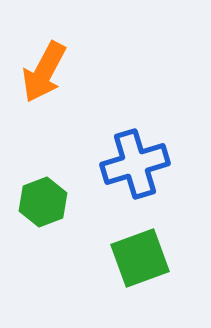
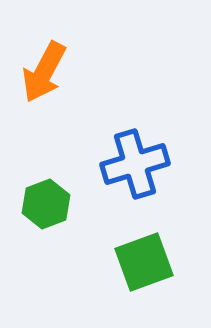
green hexagon: moved 3 px right, 2 px down
green square: moved 4 px right, 4 px down
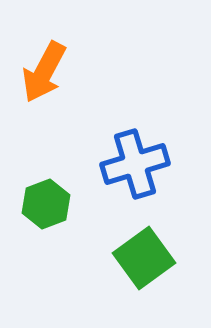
green square: moved 4 px up; rotated 16 degrees counterclockwise
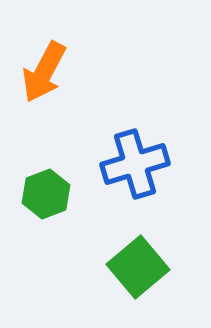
green hexagon: moved 10 px up
green square: moved 6 px left, 9 px down; rotated 4 degrees counterclockwise
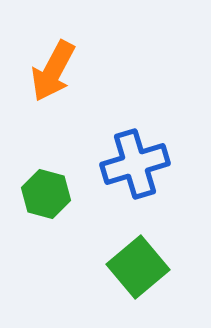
orange arrow: moved 9 px right, 1 px up
green hexagon: rotated 24 degrees counterclockwise
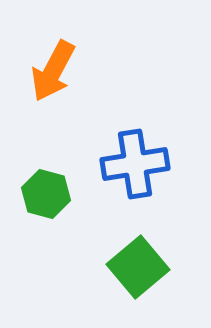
blue cross: rotated 8 degrees clockwise
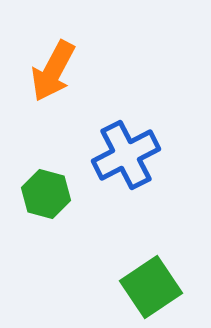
blue cross: moved 9 px left, 9 px up; rotated 18 degrees counterclockwise
green square: moved 13 px right, 20 px down; rotated 6 degrees clockwise
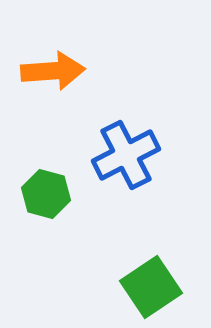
orange arrow: rotated 122 degrees counterclockwise
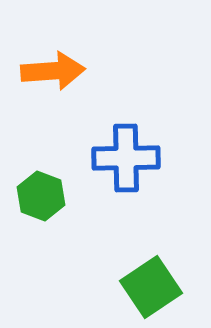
blue cross: moved 3 px down; rotated 26 degrees clockwise
green hexagon: moved 5 px left, 2 px down; rotated 6 degrees clockwise
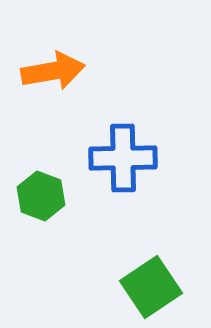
orange arrow: rotated 6 degrees counterclockwise
blue cross: moved 3 px left
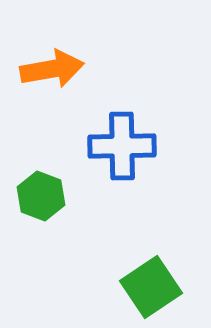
orange arrow: moved 1 px left, 2 px up
blue cross: moved 1 px left, 12 px up
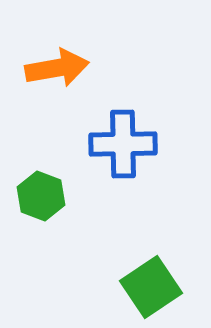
orange arrow: moved 5 px right, 1 px up
blue cross: moved 1 px right, 2 px up
